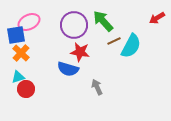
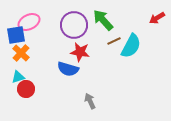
green arrow: moved 1 px up
gray arrow: moved 7 px left, 14 px down
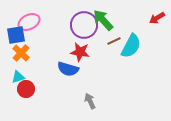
purple circle: moved 10 px right
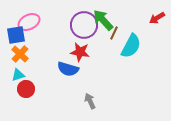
brown line: moved 8 px up; rotated 40 degrees counterclockwise
orange cross: moved 1 px left, 1 px down
cyan triangle: moved 2 px up
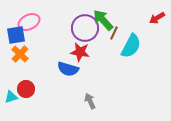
purple circle: moved 1 px right, 3 px down
cyan triangle: moved 7 px left, 22 px down
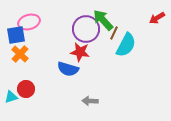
pink ellipse: rotated 10 degrees clockwise
purple circle: moved 1 px right, 1 px down
cyan semicircle: moved 5 px left, 1 px up
gray arrow: rotated 63 degrees counterclockwise
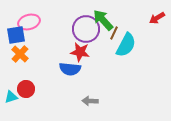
blue semicircle: moved 2 px right; rotated 10 degrees counterclockwise
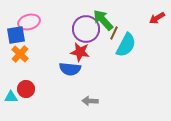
cyan triangle: rotated 16 degrees clockwise
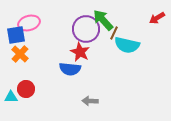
pink ellipse: moved 1 px down
cyan semicircle: moved 1 px right; rotated 75 degrees clockwise
red star: rotated 18 degrees clockwise
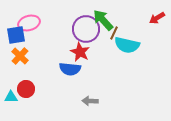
orange cross: moved 2 px down
